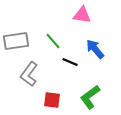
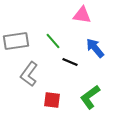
blue arrow: moved 1 px up
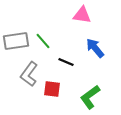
green line: moved 10 px left
black line: moved 4 px left
red square: moved 11 px up
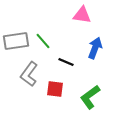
blue arrow: rotated 60 degrees clockwise
red square: moved 3 px right
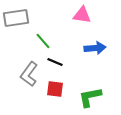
gray rectangle: moved 23 px up
blue arrow: rotated 65 degrees clockwise
black line: moved 11 px left
green L-shape: rotated 25 degrees clockwise
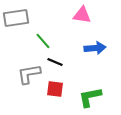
gray L-shape: rotated 45 degrees clockwise
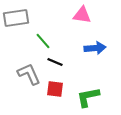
gray L-shape: rotated 75 degrees clockwise
green L-shape: moved 2 px left
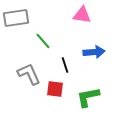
blue arrow: moved 1 px left, 4 px down
black line: moved 10 px right, 3 px down; rotated 49 degrees clockwise
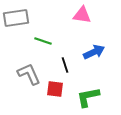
green line: rotated 30 degrees counterclockwise
blue arrow: rotated 20 degrees counterclockwise
